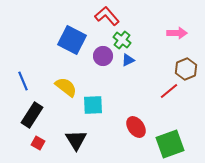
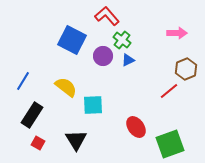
blue line: rotated 54 degrees clockwise
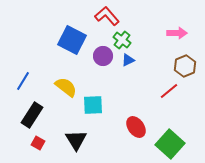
brown hexagon: moved 1 px left, 3 px up
green square: rotated 28 degrees counterclockwise
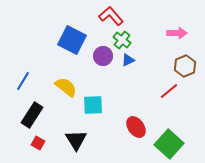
red L-shape: moved 4 px right
green square: moved 1 px left
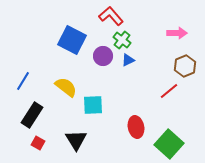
red ellipse: rotated 25 degrees clockwise
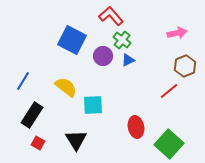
pink arrow: rotated 12 degrees counterclockwise
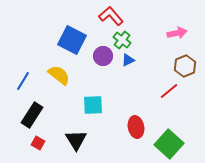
yellow semicircle: moved 7 px left, 12 px up
